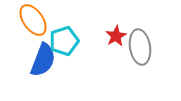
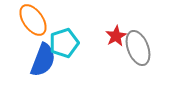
cyan pentagon: moved 2 px down
gray ellipse: moved 2 px left, 1 px down; rotated 12 degrees counterclockwise
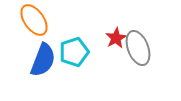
orange ellipse: moved 1 px right
red star: moved 2 px down
cyan pentagon: moved 10 px right, 9 px down
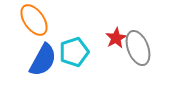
blue semicircle: rotated 8 degrees clockwise
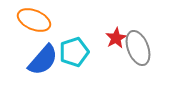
orange ellipse: rotated 32 degrees counterclockwise
blue semicircle: rotated 12 degrees clockwise
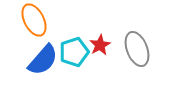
orange ellipse: rotated 40 degrees clockwise
red star: moved 16 px left, 7 px down
gray ellipse: moved 1 px left, 1 px down
